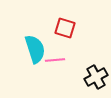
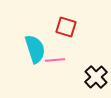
red square: moved 1 px right, 1 px up
black cross: rotated 15 degrees counterclockwise
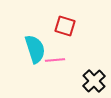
red square: moved 1 px left, 1 px up
black cross: moved 2 px left, 4 px down
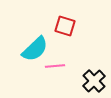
cyan semicircle: rotated 64 degrees clockwise
pink line: moved 6 px down
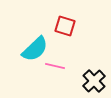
pink line: rotated 18 degrees clockwise
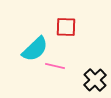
red square: moved 1 px right, 1 px down; rotated 15 degrees counterclockwise
black cross: moved 1 px right, 1 px up
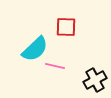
black cross: rotated 15 degrees clockwise
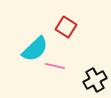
red square: rotated 30 degrees clockwise
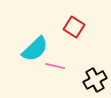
red square: moved 8 px right
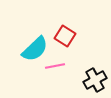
red square: moved 9 px left, 9 px down
pink line: rotated 24 degrees counterclockwise
